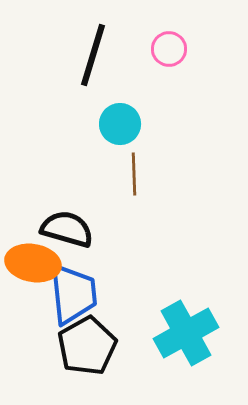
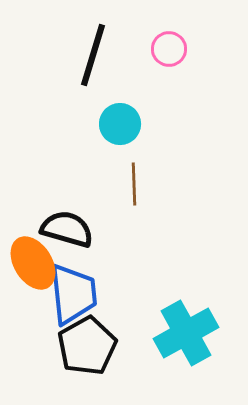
brown line: moved 10 px down
orange ellipse: rotated 48 degrees clockwise
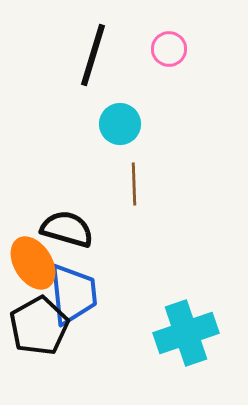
cyan cross: rotated 10 degrees clockwise
black pentagon: moved 48 px left, 20 px up
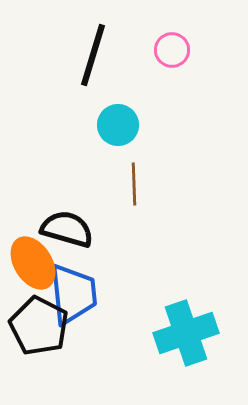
pink circle: moved 3 px right, 1 px down
cyan circle: moved 2 px left, 1 px down
black pentagon: rotated 16 degrees counterclockwise
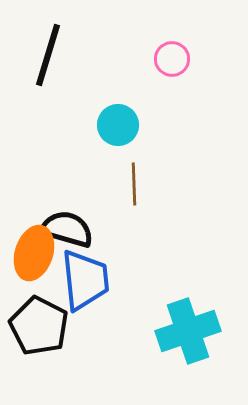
pink circle: moved 9 px down
black line: moved 45 px left
orange ellipse: moved 1 px right, 10 px up; rotated 50 degrees clockwise
blue trapezoid: moved 12 px right, 14 px up
cyan cross: moved 2 px right, 2 px up
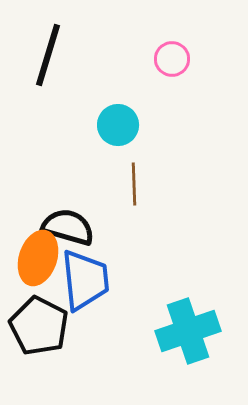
black semicircle: moved 1 px right, 2 px up
orange ellipse: moved 4 px right, 5 px down
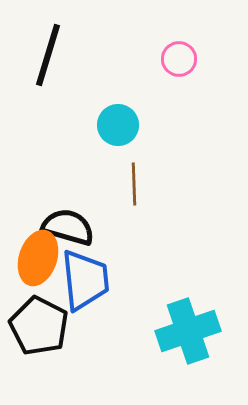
pink circle: moved 7 px right
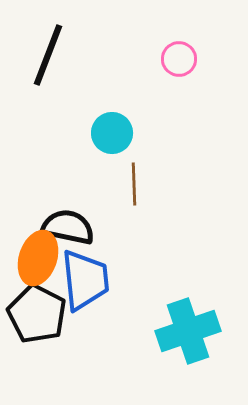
black line: rotated 4 degrees clockwise
cyan circle: moved 6 px left, 8 px down
black semicircle: rotated 4 degrees counterclockwise
black pentagon: moved 2 px left, 12 px up
